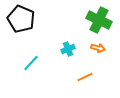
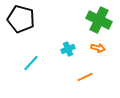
black pentagon: rotated 8 degrees counterclockwise
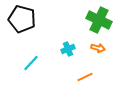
black pentagon: moved 1 px right
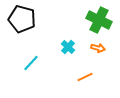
cyan cross: moved 2 px up; rotated 24 degrees counterclockwise
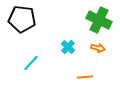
black pentagon: rotated 8 degrees counterclockwise
orange line: rotated 21 degrees clockwise
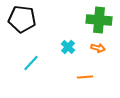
green cross: rotated 20 degrees counterclockwise
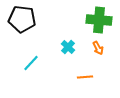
orange arrow: rotated 48 degrees clockwise
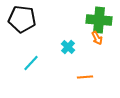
orange arrow: moved 1 px left, 10 px up
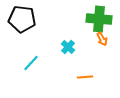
green cross: moved 1 px up
orange arrow: moved 5 px right, 1 px down
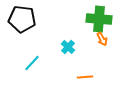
cyan line: moved 1 px right
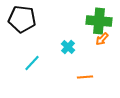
green cross: moved 2 px down
orange arrow: rotated 72 degrees clockwise
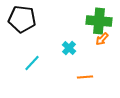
cyan cross: moved 1 px right, 1 px down
